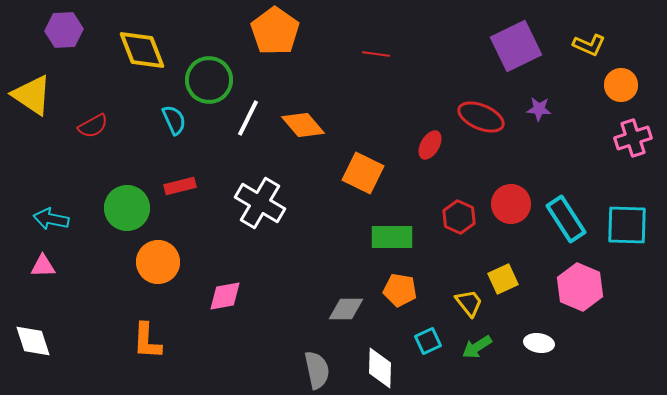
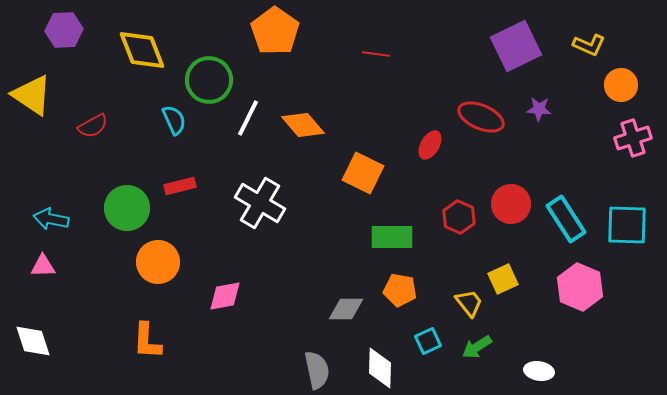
white ellipse at (539, 343): moved 28 px down
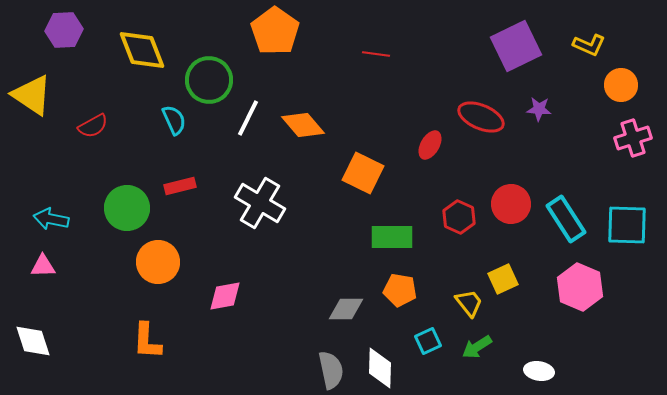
gray semicircle at (317, 370): moved 14 px right
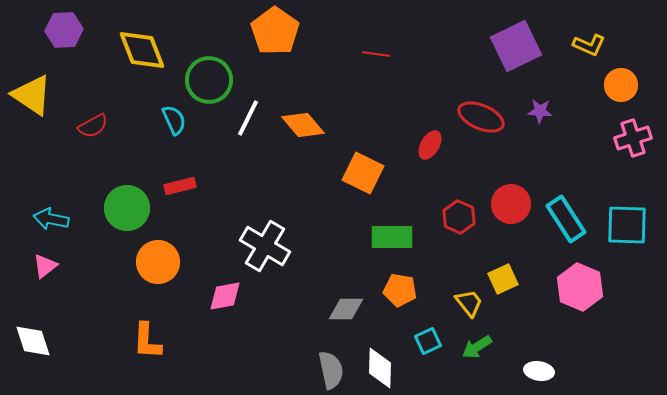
purple star at (539, 109): moved 1 px right, 2 px down
white cross at (260, 203): moved 5 px right, 43 px down
pink triangle at (43, 266): moved 2 px right; rotated 36 degrees counterclockwise
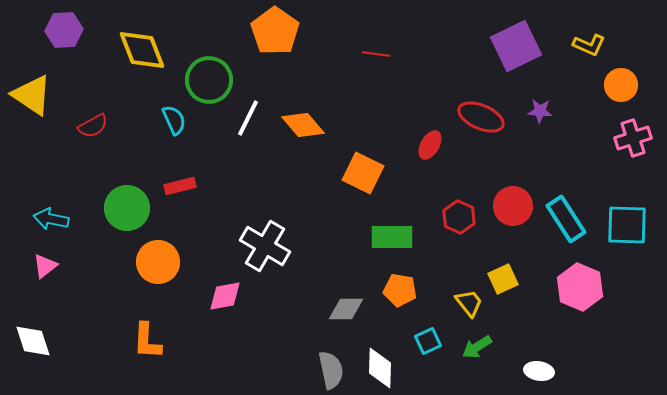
red circle at (511, 204): moved 2 px right, 2 px down
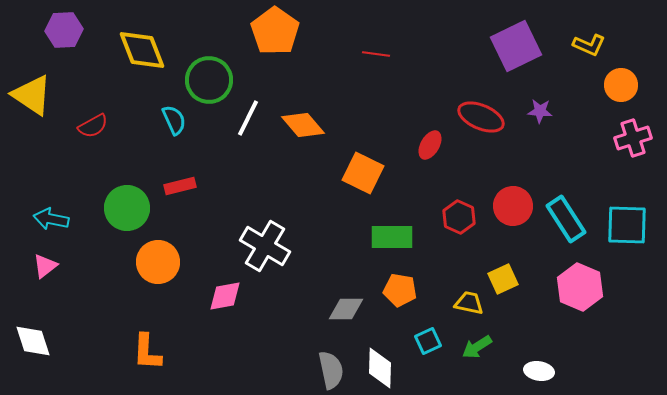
yellow trapezoid at (469, 303): rotated 40 degrees counterclockwise
orange L-shape at (147, 341): moved 11 px down
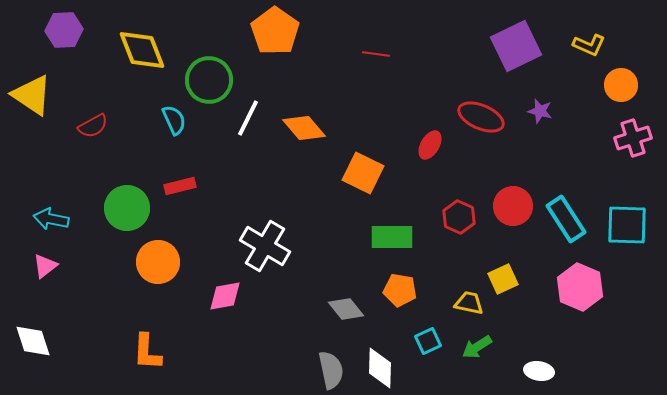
purple star at (540, 111): rotated 10 degrees clockwise
orange diamond at (303, 125): moved 1 px right, 3 px down
gray diamond at (346, 309): rotated 51 degrees clockwise
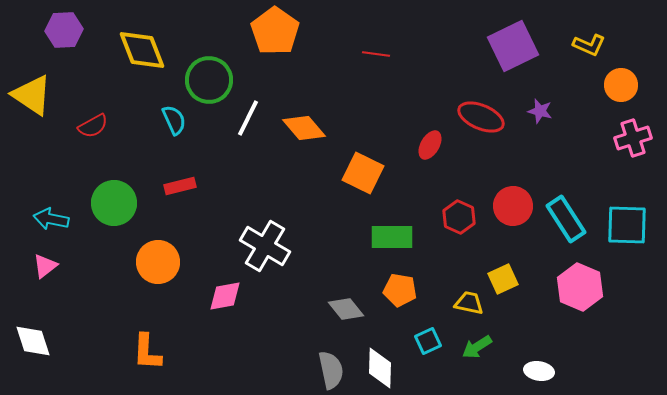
purple square at (516, 46): moved 3 px left
green circle at (127, 208): moved 13 px left, 5 px up
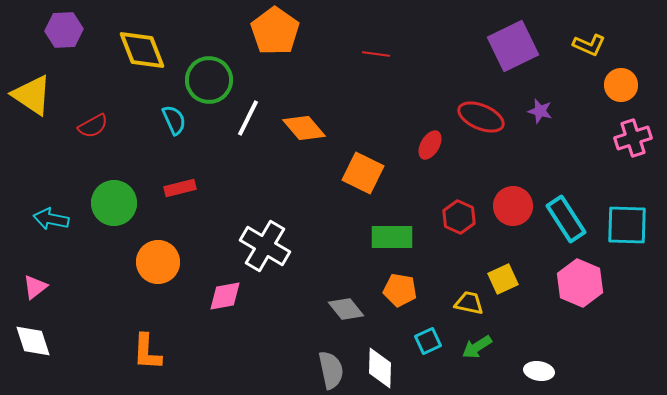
red rectangle at (180, 186): moved 2 px down
pink triangle at (45, 266): moved 10 px left, 21 px down
pink hexagon at (580, 287): moved 4 px up
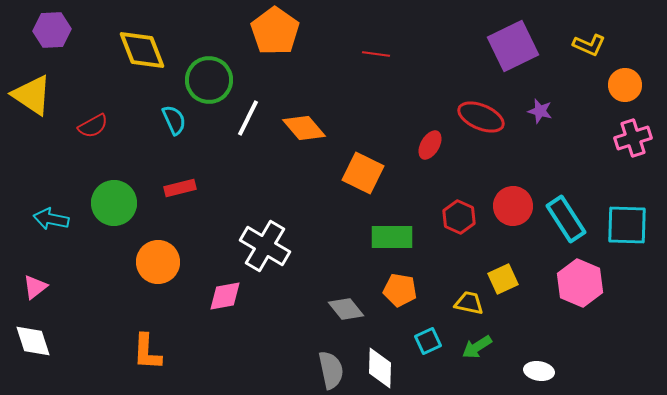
purple hexagon at (64, 30): moved 12 px left
orange circle at (621, 85): moved 4 px right
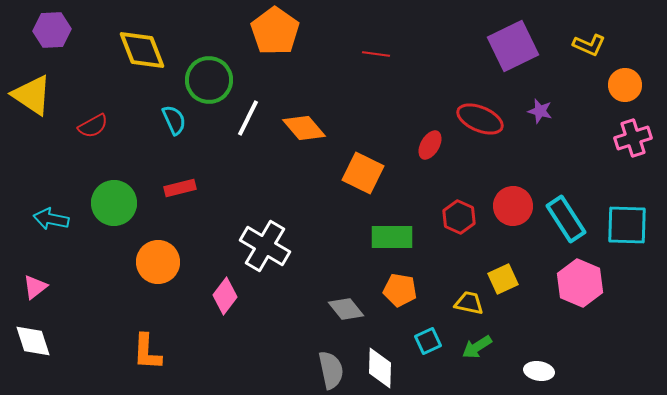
red ellipse at (481, 117): moved 1 px left, 2 px down
pink diamond at (225, 296): rotated 42 degrees counterclockwise
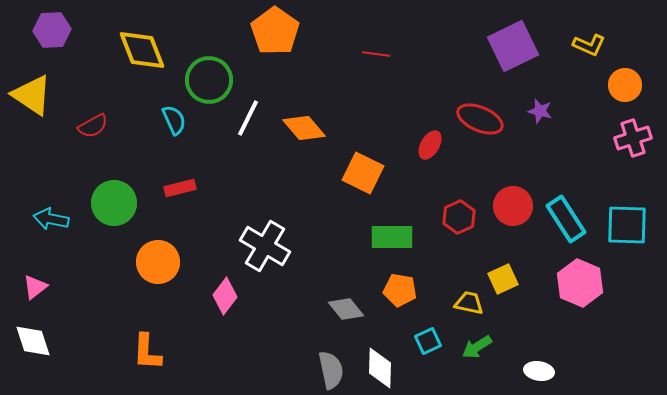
red hexagon at (459, 217): rotated 12 degrees clockwise
